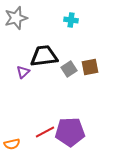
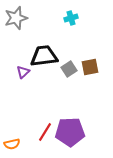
cyan cross: moved 2 px up; rotated 24 degrees counterclockwise
red line: rotated 30 degrees counterclockwise
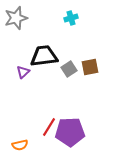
red line: moved 4 px right, 5 px up
orange semicircle: moved 8 px right, 1 px down
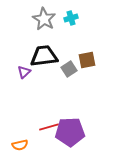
gray star: moved 28 px right, 1 px down; rotated 25 degrees counterclockwise
brown square: moved 3 px left, 7 px up
purple triangle: moved 1 px right
red line: rotated 42 degrees clockwise
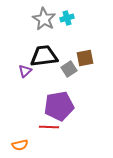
cyan cross: moved 4 px left
brown square: moved 2 px left, 2 px up
purple triangle: moved 1 px right, 1 px up
red line: rotated 18 degrees clockwise
purple pentagon: moved 11 px left, 26 px up; rotated 8 degrees counterclockwise
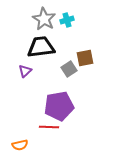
cyan cross: moved 2 px down
black trapezoid: moved 3 px left, 9 px up
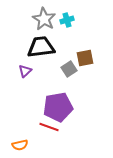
purple pentagon: moved 1 px left, 1 px down
red line: rotated 18 degrees clockwise
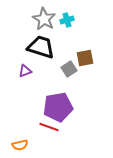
black trapezoid: rotated 24 degrees clockwise
purple triangle: rotated 24 degrees clockwise
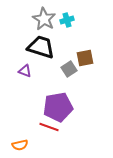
purple triangle: rotated 40 degrees clockwise
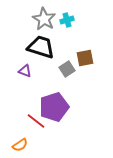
gray square: moved 2 px left
purple pentagon: moved 4 px left; rotated 8 degrees counterclockwise
red line: moved 13 px left, 6 px up; rotated 18 degrees clockwise
orange semicircle: rotated 21 degrees counterclockwise
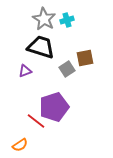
purple triangle: rotated 40 degrees counterclockwise
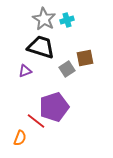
orange semicircle: moved 7 px up; rotated 35 degrees counterclockwise
